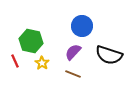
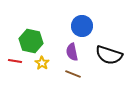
purple semicircle: moved 1 px left; rotated 54 degrees counterclockwise
red line: rotated 56 degrees counterclockwise
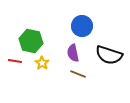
purple semicircle: moved 1 px right, 1 px down
brown line: moved 5 px right
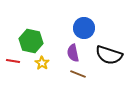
blue circle: moved 2 px right, 2 px down
red line: moved 2 px left
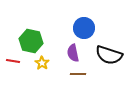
brown line: rotated 21 degrees counterclockwise
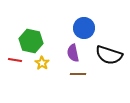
red line: moved 2 px right, 1 px up
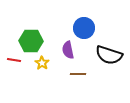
green hexagon: rotated 10 degrees counterclockwise
purple semicircle: moved 5 px left, 3 px up
red line: moved 1 px left
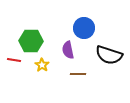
yellow star: moved 2 px down
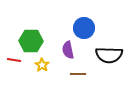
black semicircle: rotated 16 degrees counterclockwise
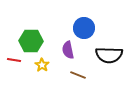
brown line: moved 1 px down; rotated 21 degrees clockwise
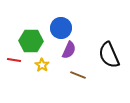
blue circle: moved 23 px left
purple semicircle: moved 1 px right; rotated 144 degrees counterclockwise
black semicircle: rotated 64 degrees clockwise
